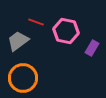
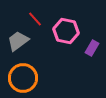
red line: moved 1 px left, 3 px up; rotated 28 degrees clockwise
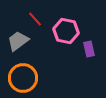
purple rectangle: moved 3 px left, 1 px down; rotated 42 degrees counterclockwise
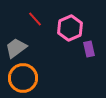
pink hexagon: moved 4 px right, 3 px up; rotated 25 degrees clockwise
gray trapezoid: moved 2 px left, 7 px down
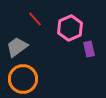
gray trapezoid: moved 1 px right, 1 px up
orange circle: moved 1 px down
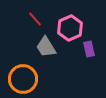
gray trapezoid: moved 29 px right; rotated 85 degrees counterclockwise
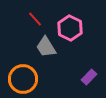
pink hexagon: rotated 10 degrees counterclockwise
purple rectangle: moved 28 px down; rotated 56 degrees clockwise
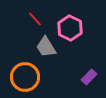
orange circle: moved 2 px right, 2 px up
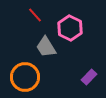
red line: moved 4 px up
